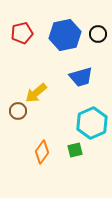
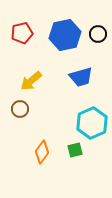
yellow arrow: moved 5 px left, 12 px up
brown circle: moved 2 px right, 2 px up
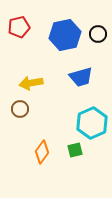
red pentagon: moved 3 px left, 6 px up
yellow arrow: moved 2 px down; rotated 30 degrees clockwise
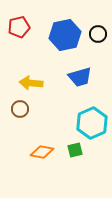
blue trapezoid: moved 1 px left
yellow arrow: rotated 15 degrees clockwise
orange diamond: rotated 65 degrees clockwise
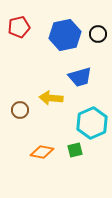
yellow arrow: moved 20 px right, 15 px down
brown circle: moved 1 px down
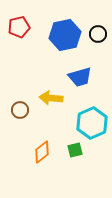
orange diamond: rotated 50 degrees counterclockwise
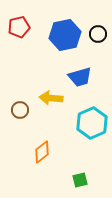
green square: moved 5 px right, 30 px down
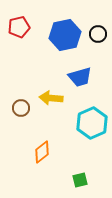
brown circle: moved 1 px right, 2 px up
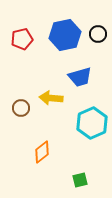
red pentagon: moved 3 px right, 12 px down
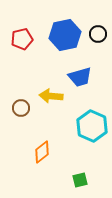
yellow arrow: moved 2 px up
cyan hexagon: moved 3 px down; rotated 12 degrees counterclockwise
